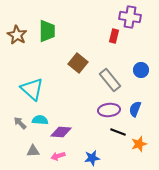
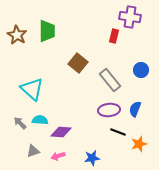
gray triangle: rotated 16 degrees counterclockwise
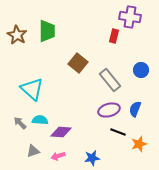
purple ellipse: rotated 10 degrees counterclockwise
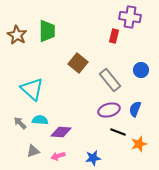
blue star: moved 1 px right
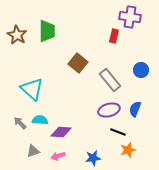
orange star: moved 11 px left, 6 px down
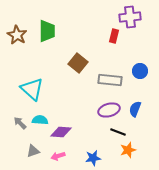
purple cross: rotated 15 degrees counterclockwise
blue circle: moved 1 px left, 1 px down
gray rectangle: rotated 45 degrees counterclockwise
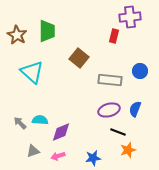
brown square: moved 1 px right, 5 px up
cyan triangle: moved 17 px up
purple diamond: rotated 25 degrees counterclockwise
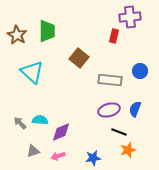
black line: moved 1 px right
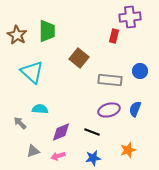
cyan semicircle: moved 11 px up
black line: moved 27 px left
